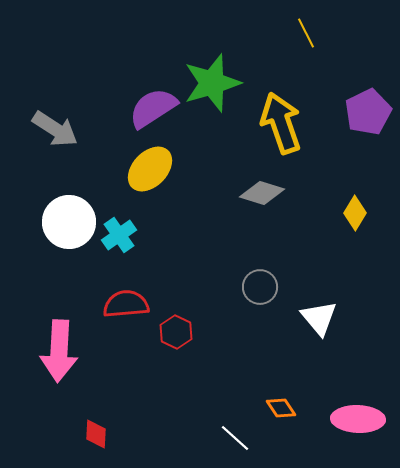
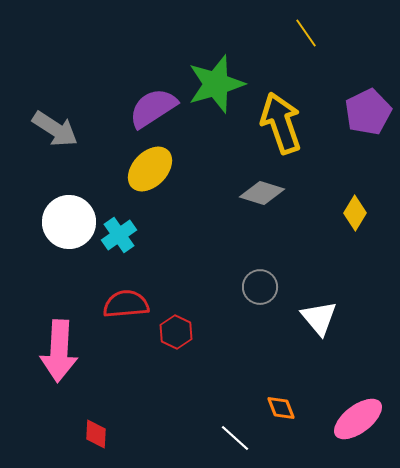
yellow line: rotated 8 degrees counterclockwise
green star: moved 4 px right, 1 px down
orange diamond: rotated 12 degrees clockwise
pink ellipse: rotated 39 degrees counterclockwise
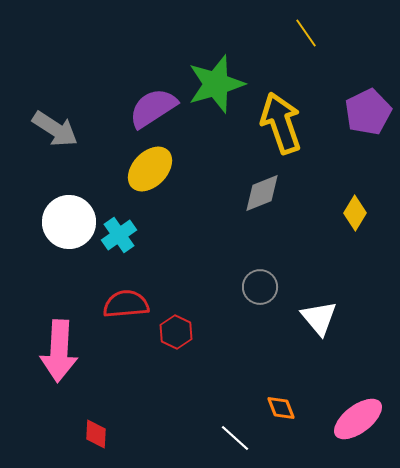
gray diamond: rotated 39 degrees counterclockwise
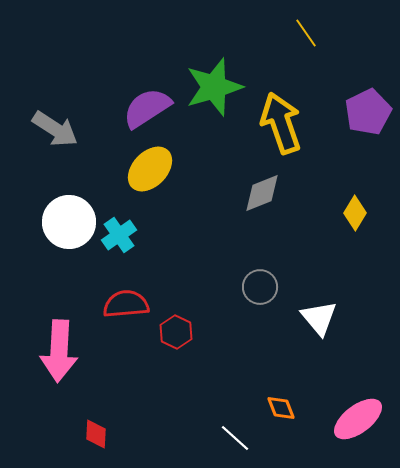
green star: moved 2 px left, 3 px down
purple semicircle: moved 6 px left
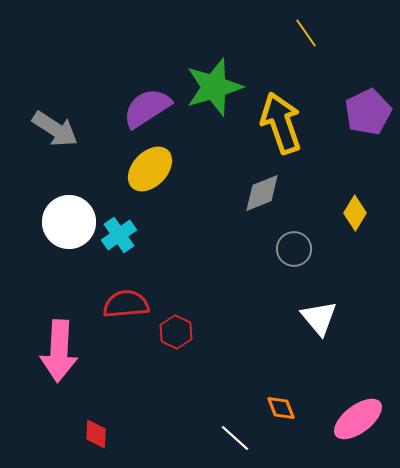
gray circle: moved 34 px right, 38 px up
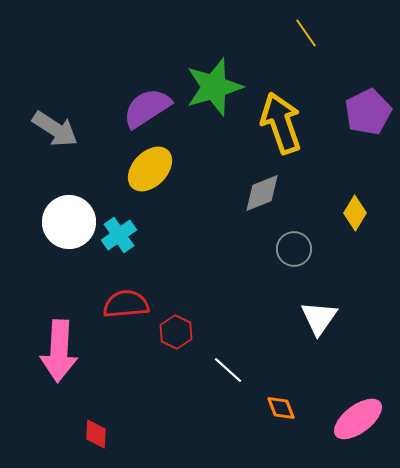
white triangle: rotated 15 degrees clockwise
white line: moved 7 px left, 68 px up
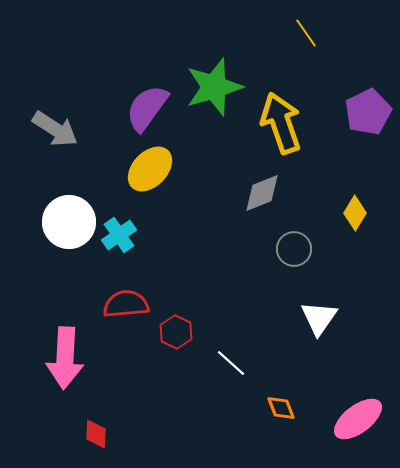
purple semicircle: rotated 21 degrees counterclockwise
pink arrow: moved 6 px right, 7 px down
white line: moved 3 px right, 7 px up
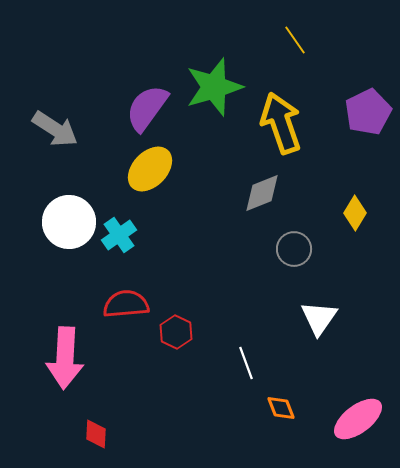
yellow line: moved 11 px left, 7 px down
white line: moved 15 px right; rotated 28 degrees clockwise
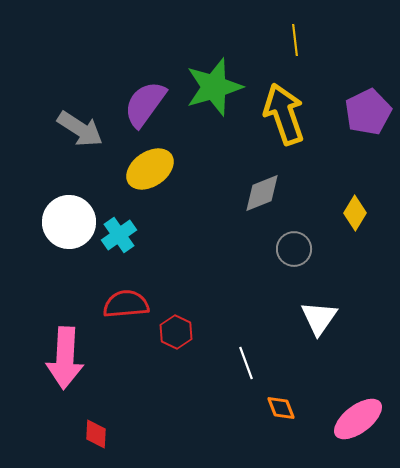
yellow line: rotated 28 degrees clockwise
purple semicircle: moved 2 px left, 4 px up
yellow arrow: moved 3 px right, 9 px up
gray arrow: moved 25 px right
yellow ellipse: rotated 12 degrees clockwise
